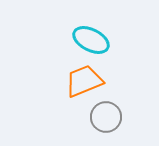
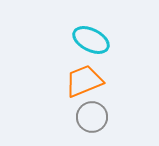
gray circle: moved 14 px left
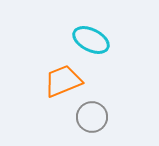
orange trapezoid: moved 21 px left
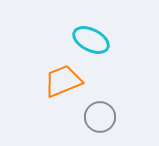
gray circle: moved 8 px right
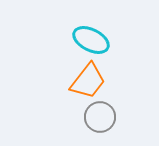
orange trapezoid: moved 25 px right; rotated 150 degrees clockwise
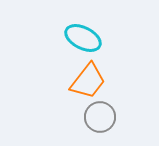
cyan ellipse: moved 8 px left, 2 px up
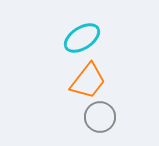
cyan ellipse: moved 1 px left; rotated 60 degrees counterclockwise
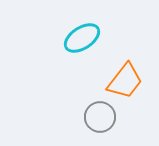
orange trapezoid: moved 37 px right
